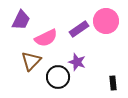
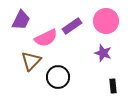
purple rectangle: moved 7 px left, 3 px up
purple star: moved 26 px right, 9 px up
black rectangle: moved 3 px down
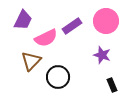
purple trapezoid: moved 2 px right
purple star: moved 1 px left, 2 px down
black rectangle: moved 1 px left, 1 px up; rotated 16 degrees counterclockwise
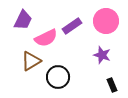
brown triangle: rotated 15 degrees clockwise
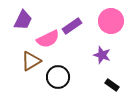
pink circle: moved 5 px right
pink semicircle: moved 2 px right, 1 px down
black rectangle: rotated 32 degrees counterclockwise
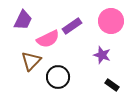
brown triangle: rotated 15 degrees counterclockwise
